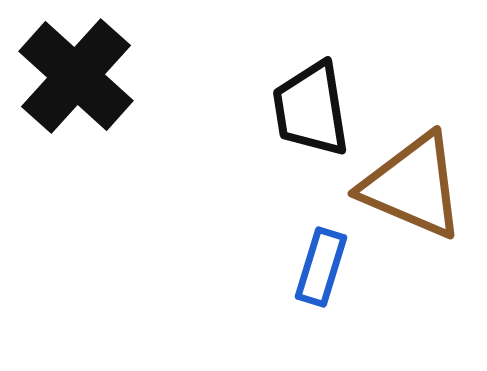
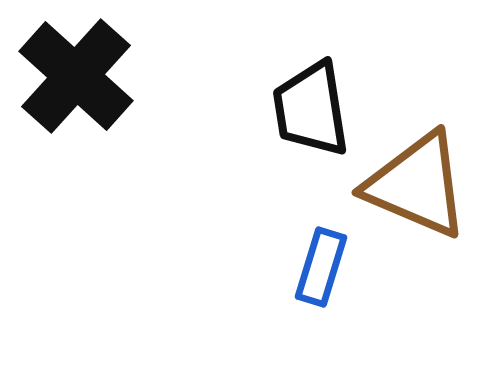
brown triangle: moved 4 px right, 1 px up
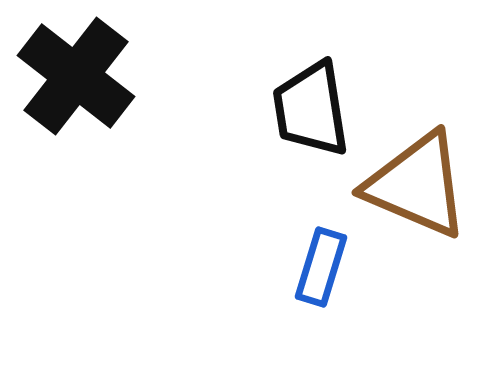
black cross: rotated 4 degrees counterclockwise
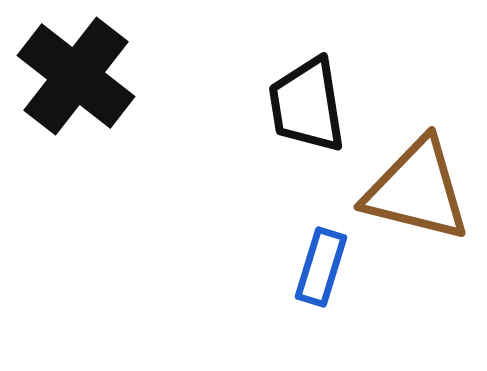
black trapezoid: moved 4 px left, 4 px up
brown triangle: moved 5 px down; rotated 9 degrees counterclockwise
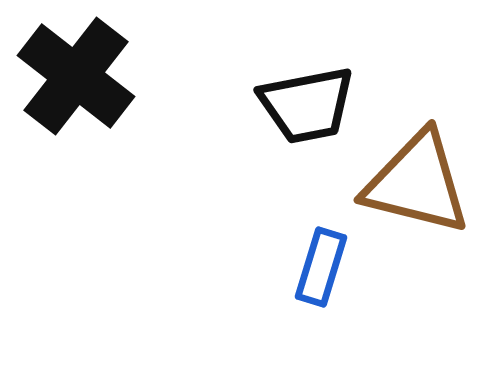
black trapezoid: rotated 92 degrees counterclockwise
brown triangle: moved 7 px up
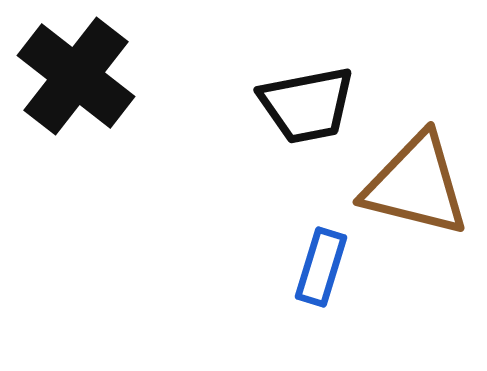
brown triangle: moved 1 px left, 2 px down
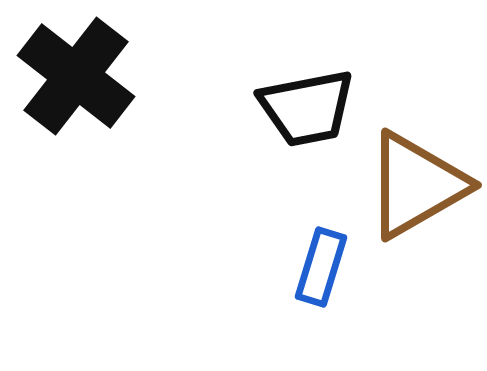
black trapezoid: moved 3 px down
brown triangle: rotated 44 degrees counterclockwise
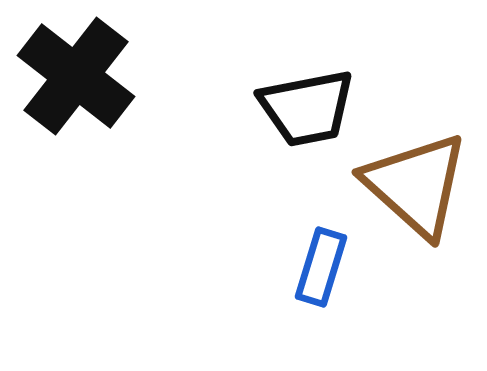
brown triangle: rotated 48 degrees counterclockwise
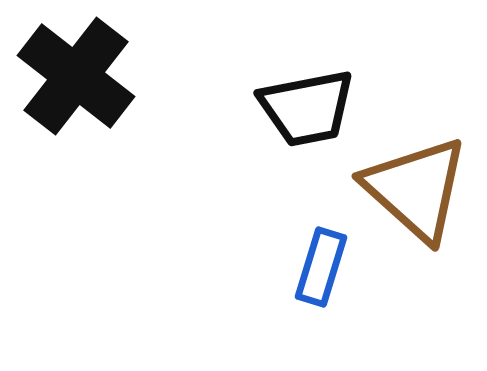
brown triangle: moved 4 px down
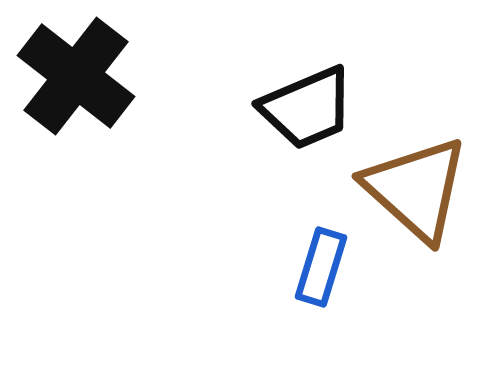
black trapezoid: rotated 12 degrees counterclockwise
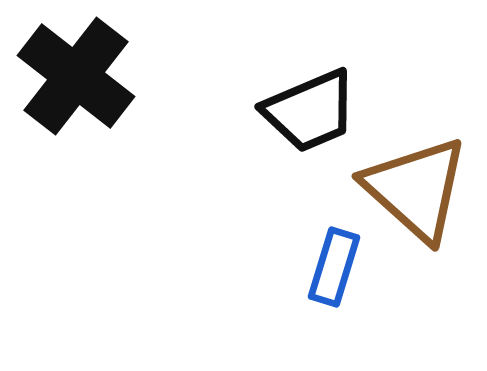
black trapezoid: moved 3 px right, 3 px down
blue rectangle: moved 13 px right
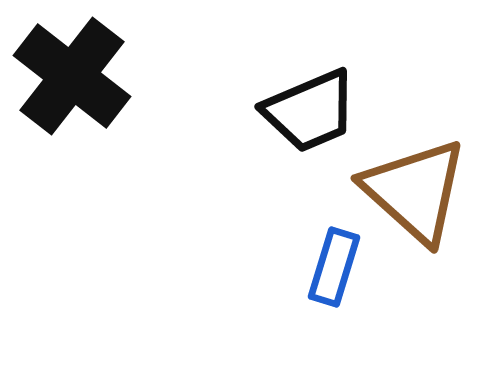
black cross: moved 4 px left
brown triangle: moved 1 px left, 2 px down
